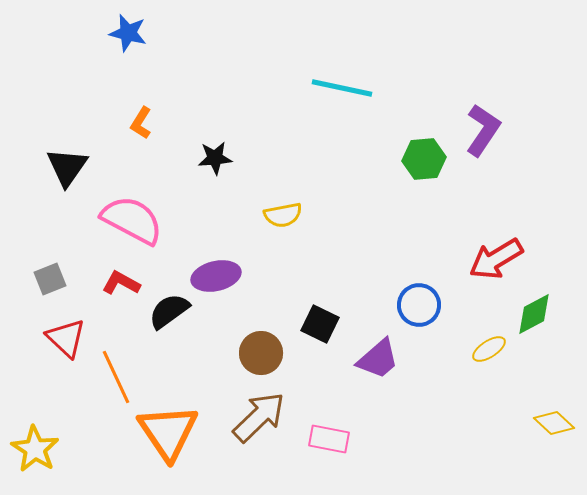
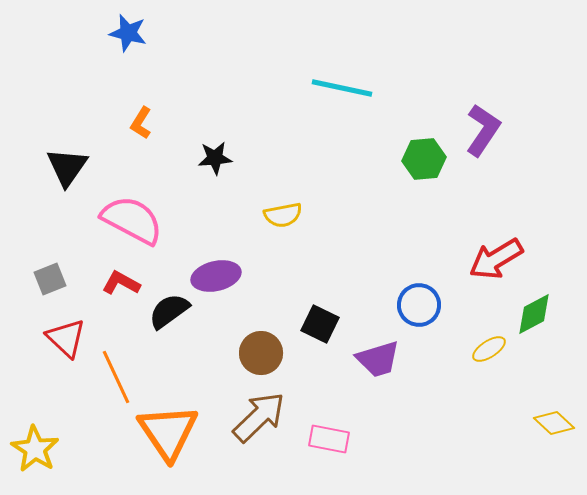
purple trapezoid: rotated 24 degrees clockwise
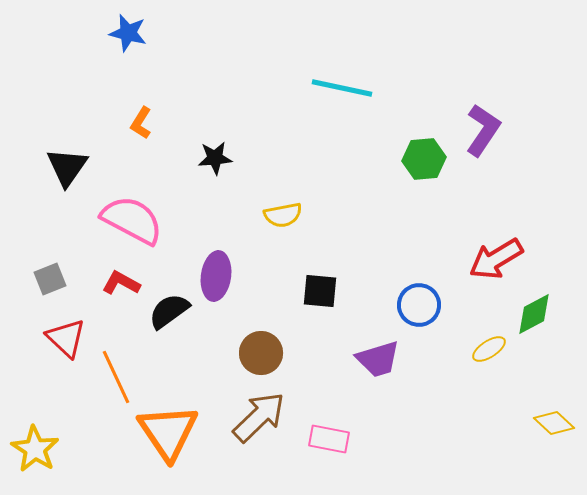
purple ellipse: rotated 69 degrees counterclockwise
black square: moved 33 px up; rotated 21 degrees counterclockwise
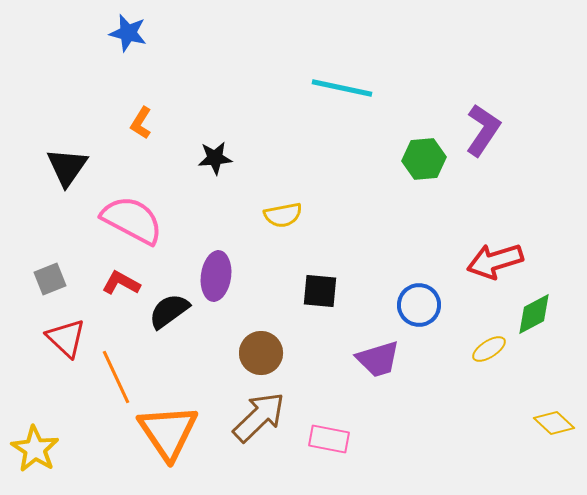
red arrow: moved 1 px left, 2 px down; rotated 14 degrees clockwise
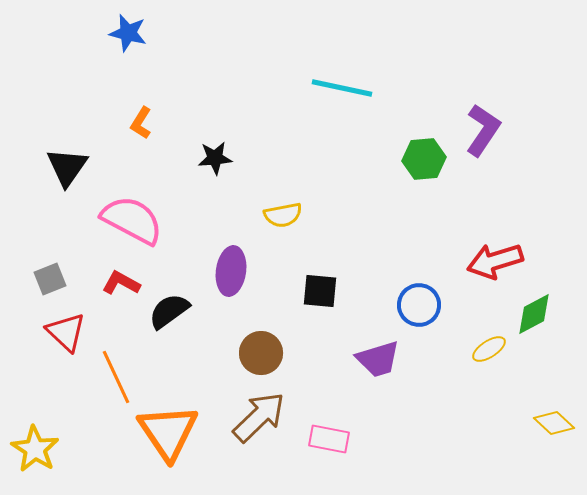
purple ellipse: moved 15 px right, 5 px up
red triangle: moved 6 px up
